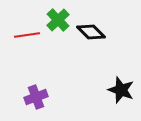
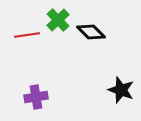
purple cross: rotated 10 degrees clockwise
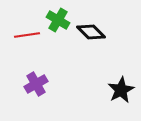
green cross: rotated 15 degrees counterclockwise
black star: rotated 24 degrees clockwise
purple cross: moved 13 px up; rotated 20 degrees counterclockwise
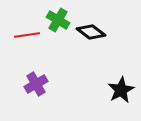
black diamond: rotated 8 degrees counterclockwise
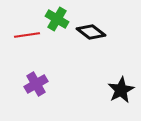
green cross: moved 1 px left, 1 px up
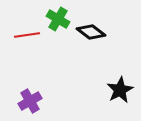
green cross: moved 1 px right
purple cross: moved 6 px left, 17 px down
black star: moved 1 px left
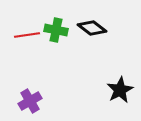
green cross: moved 2 px left, 11 px down; rotated 20 degrees counterclockwise
black diamond: moved 1 px right, 4 px up
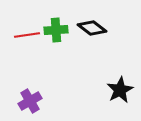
green cross: rotated 15 degrees counterclockwise
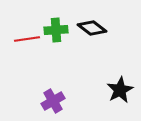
red line: moved 4 px down
purple cross: moved 23 px right
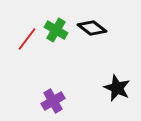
green cross: rotated 35 degrees clockwise
red line: rotated 45 degrees counterclockwise
black star: moved 3 px left, 2 px up; rotated 20 degrees counterclockwise
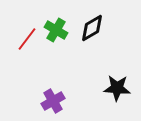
black diamond: rotated 68 degrees counterclockwise
black star: rotated 20 degrees counterclockwise
